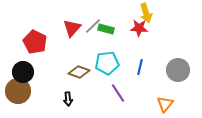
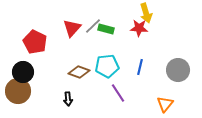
cyan pentagon: moved 3 px down
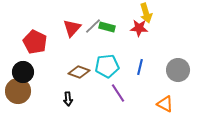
green rectangle: moved 1 px right, 2 px up
orange triangle: rotated 42 degrees counterclockwise
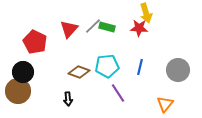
red triangle: moved 3 px left, 1 px down
orange triangle: rotated 42 degrees clockwise
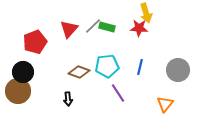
red pentagon: rotated 25 degrees clockwise
